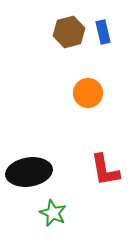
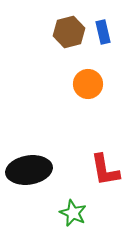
orange circle: moved 9 px up
black ellipse: moved 2 px up
green star: moved 20 px right
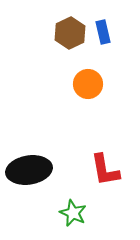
brown hexagon: moved 1 px right, 1 px down; rotated 12 degrees counterclockwise
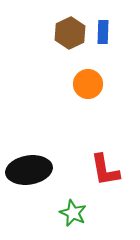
blue rectangle: rotated 15 degrees clockwise
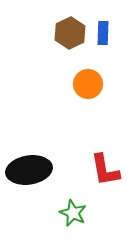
blue rectangle: moved 1 px down
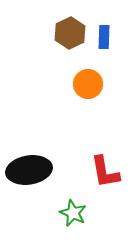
blue rectangle: moved 1 px right, 4 px down
red L-shape: moved 2 px down
